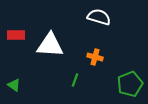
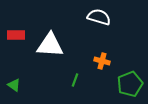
orange cross: moved 7 px right, 4 px down
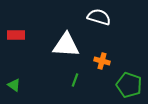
white triangle: moved 16 px right
green pentagon: moved 1 px left, 1 px down; rotated 30 degrees counterclockwise
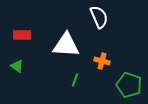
white semicircle: rotated 50 degrees clockwise
red rectangle: moved 6 px right
green triangle: moved 3 px right, 19 px up
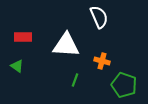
red rectangle: moved 1 px right, 2 px down
green pentagon: moved 5 px left
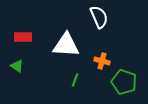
green pentagon: moved 3 px up
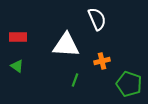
white semicircle: moved 2 px left, 2 px down
red rectangle: moved 5 px left
orange cross: rotated 28 degrees counterclockwise
green pentagon: moved 5 px right, 2 px down
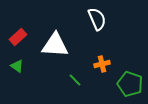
red rectangle: rotated 42 degrees counterclockwise
white triangle: moved 11 px left
orange cross: moved 3 px down
green line: rotated 64 degrees counterclockwise
green pentagon: moved 1 px right
